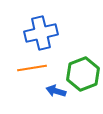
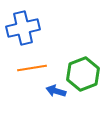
blue cross: moved 18 px left, 5 px up
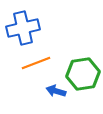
orange line: moved 4 px right, 5 px up; rotated 12 degrees counterclockwise
green hexagon: rotated 12 degrees clockwise
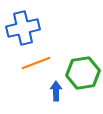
green hexagon: moved 1 px up
blue arrow: rotated 72 degrees clockwise
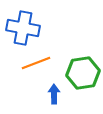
blue cross: rotated 24 degrees clockwise
blue arrow: moved 2 px left, 3 px down
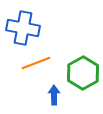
green hexagon: rotated 20 degrees counterclockwise
blue arrow: moved 1 px down
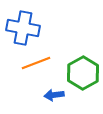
blue arrow: rotated 96 degrees counterclockwise
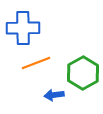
blue cross: rotated 12 degrees counterclockwise
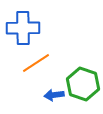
orange line: rotated 12 degrees counterclockwise
green hexagon: moved 11 px down; rotated 12 degrees counterclockwise
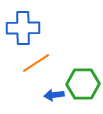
green hexagon: rotated 20 degrees counterclockwise
